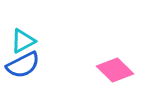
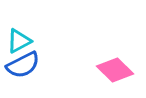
cyan triangle: moved 4 px left
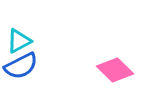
blue semicircle: moved 2 px left, 1 px down
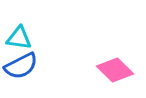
cyan triangle: moved 3 px up; rotated 36 degrees clockwise
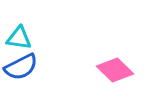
blue semicircle: moved 1 px down
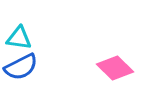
pink diamond: moved 2 px up
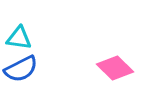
blue semicircle: moved 2 px down
